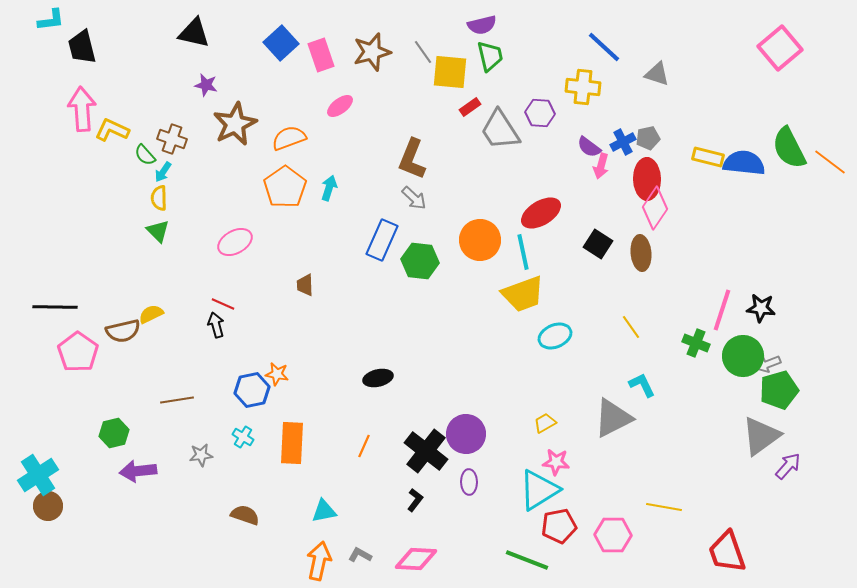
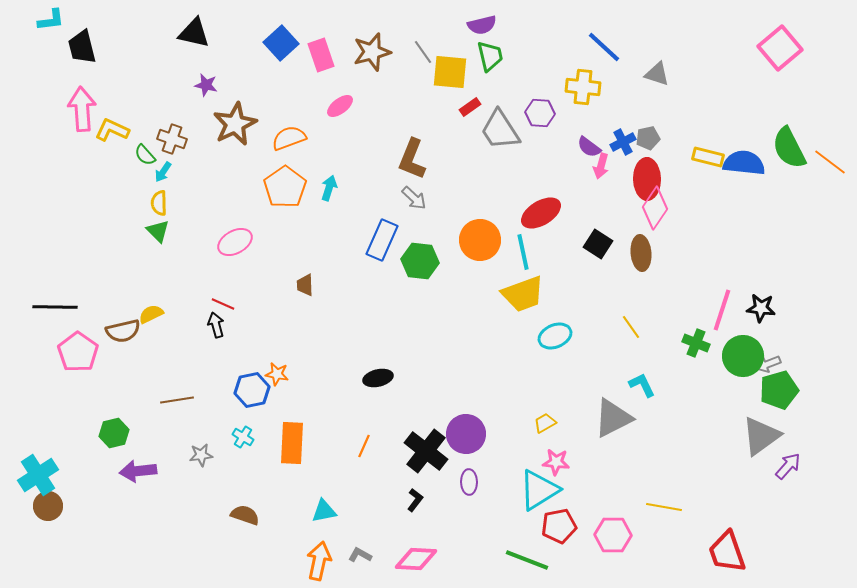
yellow semicircle at (159, 198): moved 5 px down
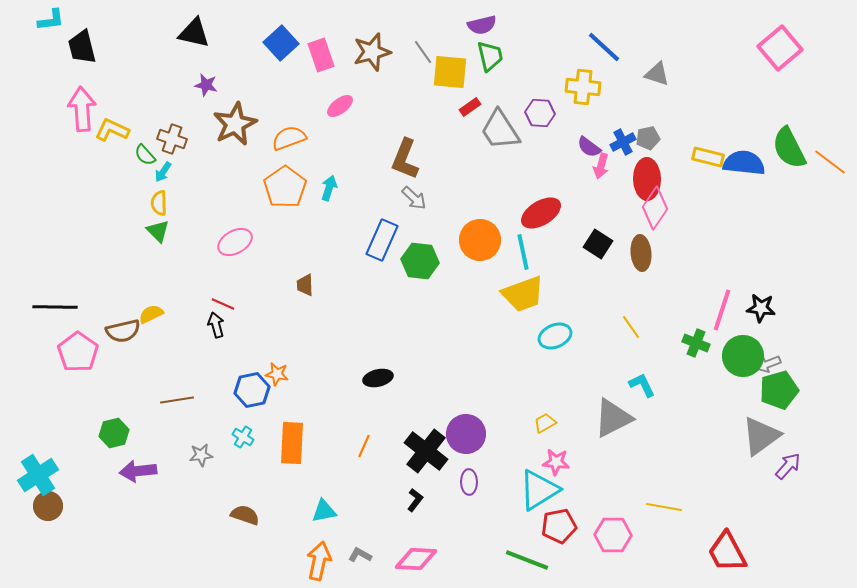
brown L-shape at (412, 159): moved 7 px left
red trapezoid at (727, 552): rotated 9 degrees counterclockwise
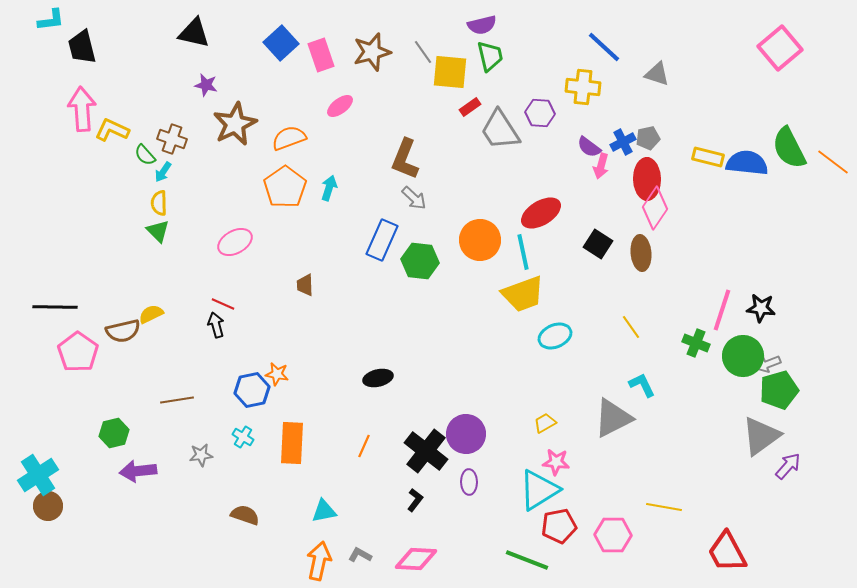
orange line at (830, 162): moved 3 px right
blue semicircle at (744, 163): moved 3 px right
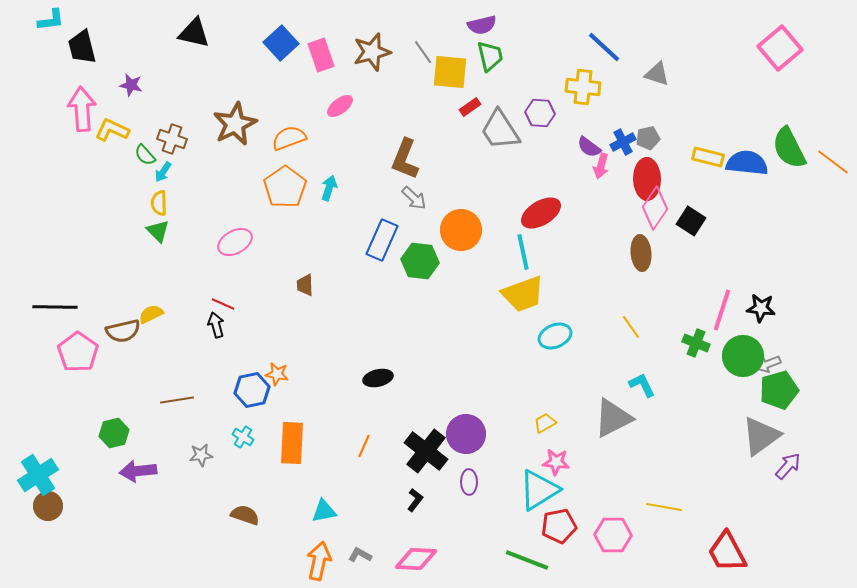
purple star at (206, 85): moved 75 px left
orange circle at (480, 240): moved 19 px left, 10 px up
black square at (598, 244): moved 93 px right, 23 px up
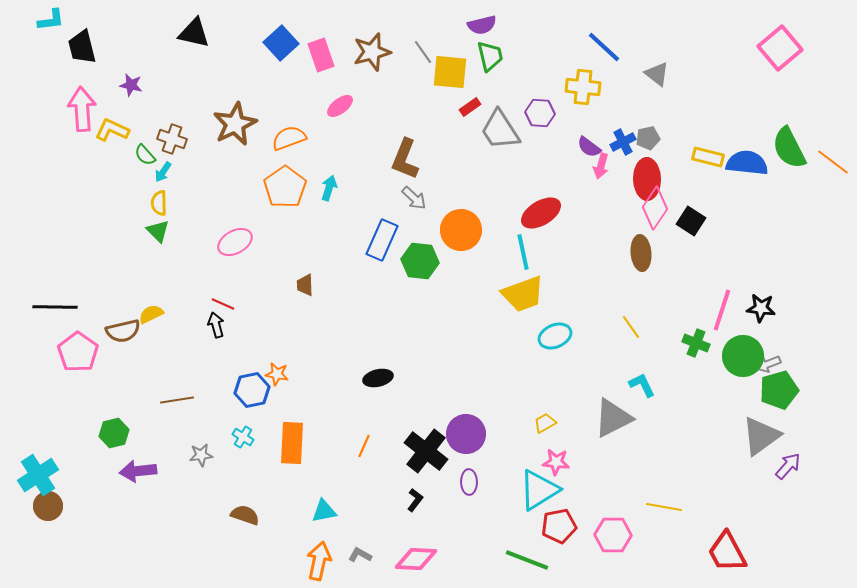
gray triangle at (657, 74): rotated 20 degrees clockwise
